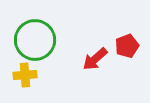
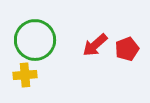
red pentagon: moved 3 px down
red arrow: moved 14 px up
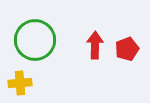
red arrow: rotated 132 degrees clockwise
yellow cross: moved 5 px left, 8 px down
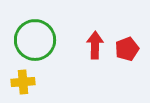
yellow cross: moved 3 px right, 1 px up
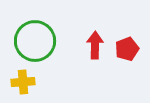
green circle: moved 1 px down
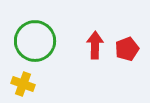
yellow cross: moved 2 px down; rotated 25 degrees clockwise
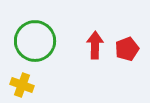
yellow cross: moved 1 px left, 1 px down
